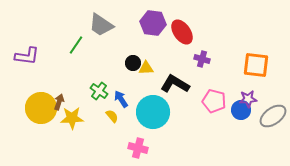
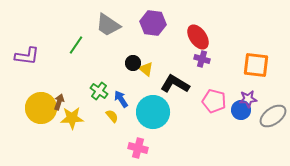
gray trapezoid: moved 7 px right
red ellipse: moved 16 px right, 5 px down
yellow triangle: moved 1 px down; rotated 42 degrees clockwise
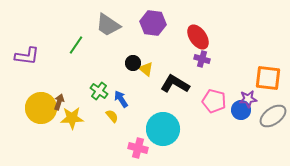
orange square: moved 12 px right, 13 px down
cyan circle: moved 10 px right, 17 px down
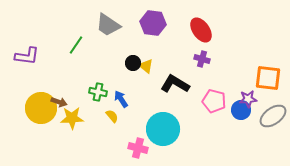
red ellipse: moved 3 px right, 7 px up
yellow triangle: moved 3 px up
green cross: moved 1 px left, 1 px down; rotated 24 degrees counterclockwise
brown arrow: rotated 91 degrees clockwise
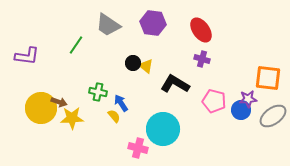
blue arrow: moved 4 px down
yellow semicircle: moved 2 px right
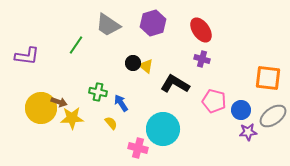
purple hexagon: rotated 25 degrees counterclockwise
purple star: moved 33 px down
yellow semicircle: moved 3 px left, 7 px down
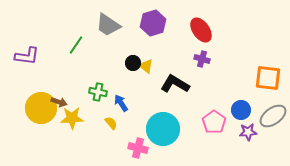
pink pentagon: moved 21 px down; rotated 20 degrees clockwise
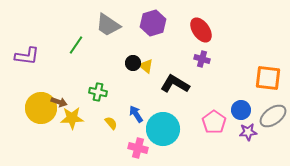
blue arrow: moved 15 px right, 11 px down
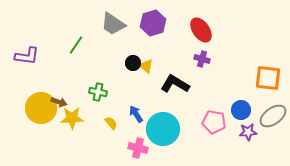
gray trapezoid: moved 5 px right, 1 px up
pink pentagon: rotated 25 degrees counterclockwise
